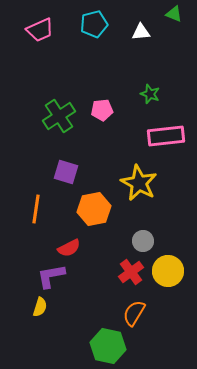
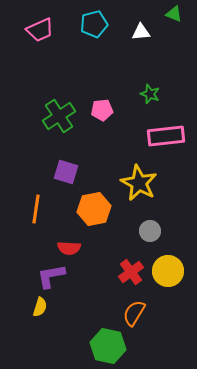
gray circle: moved 7 px right, 10 px up
red semicircle: rotated 30 degrees clockwise
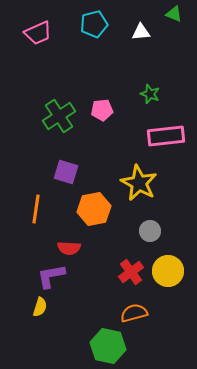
pink trapezoid: moved 2 px left, 3 px down
orange semicircle: rotated 44 degrees clockwise
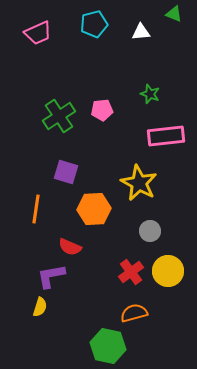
orange hexagon: rotated 8 degrees clockwise
red semicircle: moved 1 px right, 1 px up; rotated 20 degrees clockwise
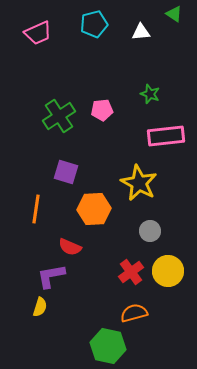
green triangle: rotated 12 degrees clockwise
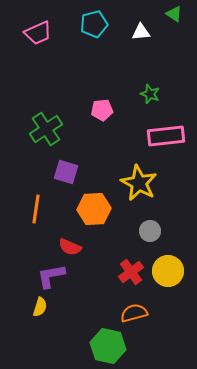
green cross: moved 13 px left, 13 px down
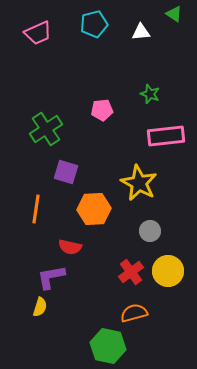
red semicircle: rotated 10 degrees counterclockwise
purple L-shape: moved 1 px down
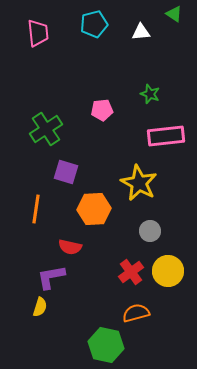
pink trapezoid: rotated 72 degrees counterclockwise
orange semicircle: moved 2 px right
green hexagon: moved 2 px left, 1 px up
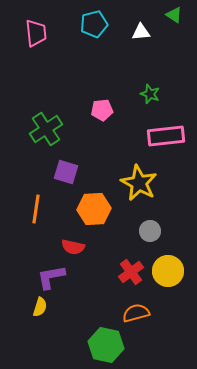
green triangle: moved 1 px down
pink trapezoid: moved 2 px left
red semicircle: moved 3 px right
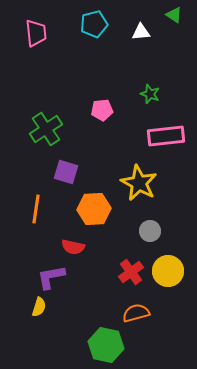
yellow semicircle: moved 1 px left
